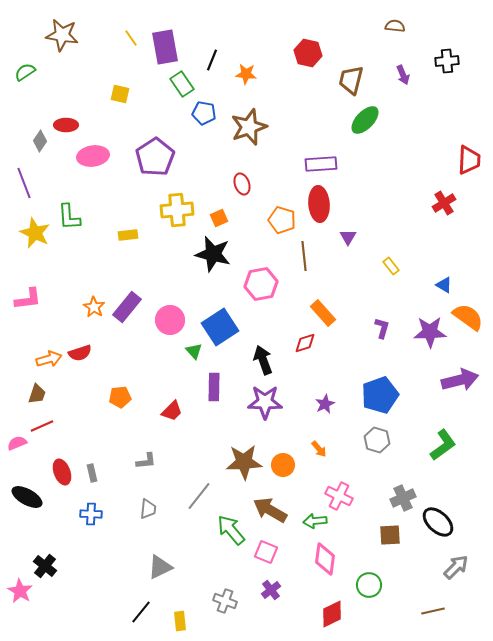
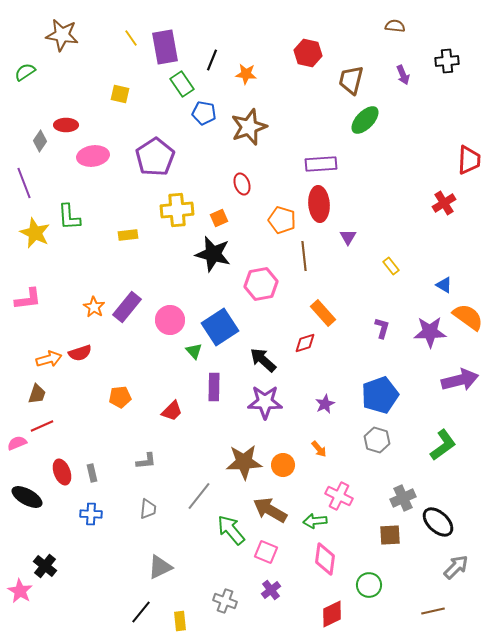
black arrow at (263, 360): rotated 28 degrees counterclockwise
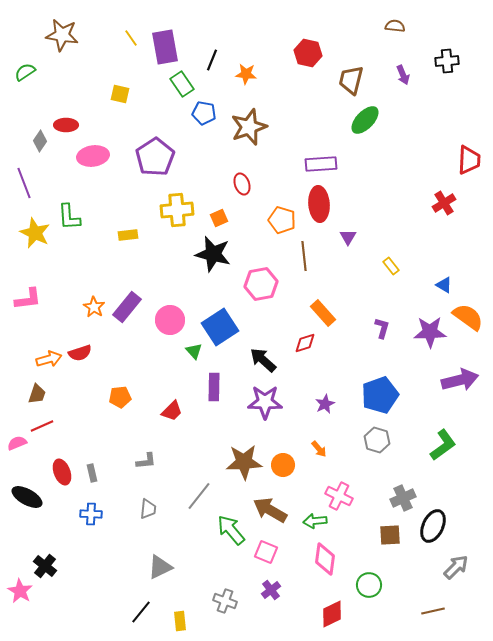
black ellipse at (438, 522): moved 5 px left, 4 px down; rotated 72 degrees clockwise
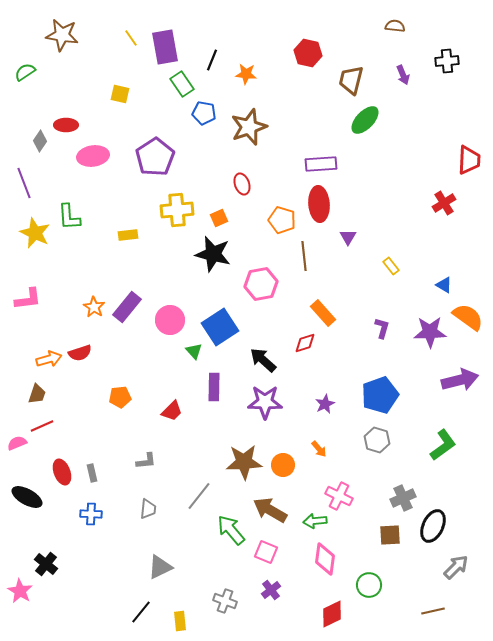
black cross at (45, 566): moved 1 px right, 2 px up
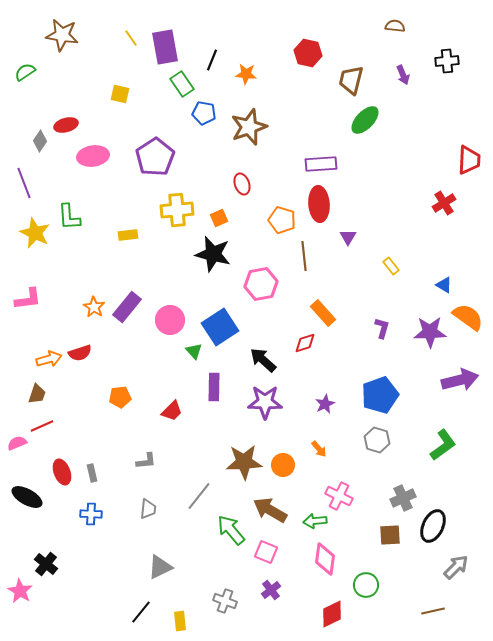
red ellipse at (66, 125): rotated 15 degrees counterclockwise
green circle at (369, 585): moved 3 px left
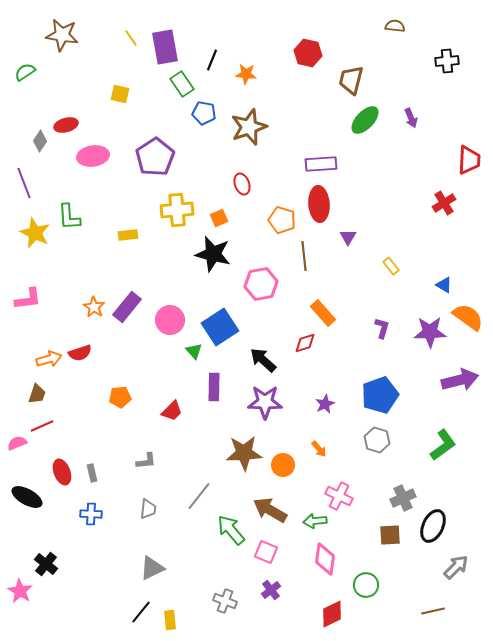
purple arrow at (403, 75): moved 8 px right, 43 px down
brown star at (244, 462): moved 9 px up
gray triangle at (160, 567): moved 8 px left, 1 px down
yellow rectangle at (180, 621): moved 10 px left, 1 px up
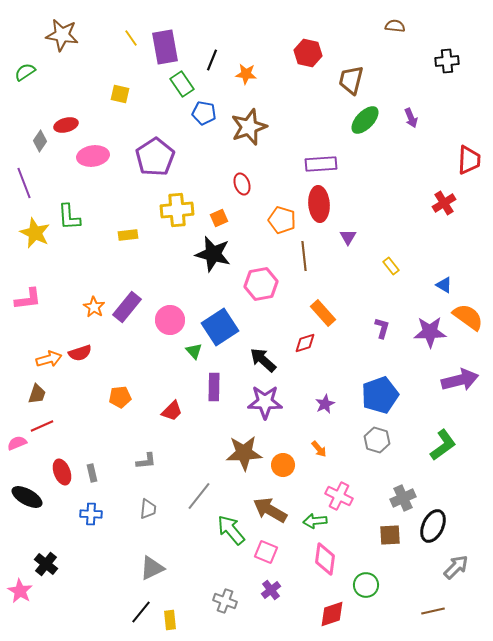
red diamond at (332, 614): rotated 8 degrees clockwise
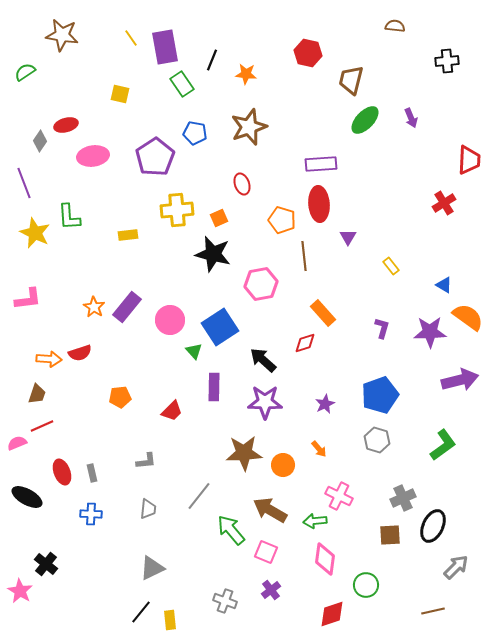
blue pentagon at (204, 113): moved 9 px left, 20 px down
orange arrow at (49, 359): rotated 20 degrees clockwise
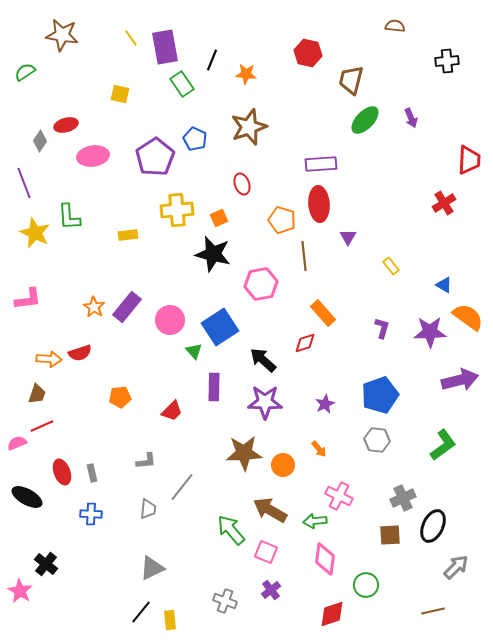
blue pentagon at (195, 133): moved 6 px down; rotated 15 degrees clockwise
gray hexagon at (377, 440): rotated 10 degrees counterclockwise
gray line at (199, 496): moved 17 px left, 9 px up
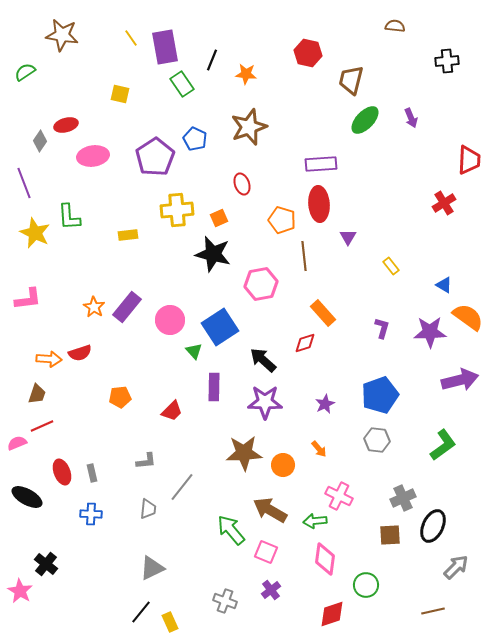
yellow rectangle at (170, 620): moved 2 px down; rotated 18 degrees counterclockwise
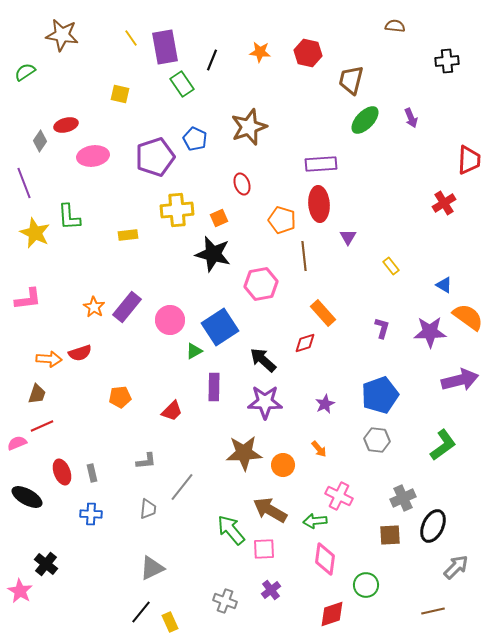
orange star at (246, 74): moved 14 px right, 22 px up
purple pentagon at (155, 157): rotated 15 degrees clockwise
green triangle at (194, 351): rotated 42 degrees clockwise
pink square at (266, 552): moved 2 px left, 3 px up; rotated 25 degrees counterclockwise
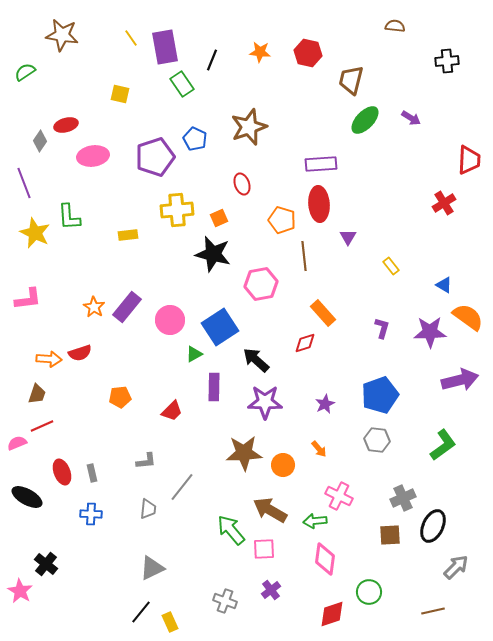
purple arrow at (411, 118): rotated 36 degrees counterclockwise
green triangle at (194, 351): moved 3 px down
black arrow at (263, 360): moved 7 px left
green circle at (366, 585): moved 3 px right, 7 px down
